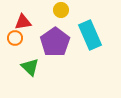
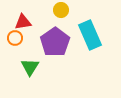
green triangle: rotated 18 degrees clockwise
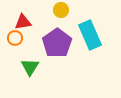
purple pentagon: moved 2 px right, 1 px down
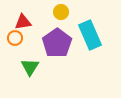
yellow circle: moved 2 px down
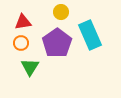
orange circle: moved 6 px right, 5 px down
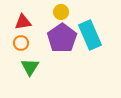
purple pentagon: moved 5 px right, 5 px up
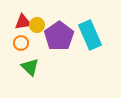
yellow circle: moved 24 px left, 13 px down
purple pentagon: moved 3 px left, 2 px up
green triangle: rotated 18 degrees counterclockwise
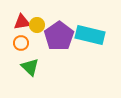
red triangle: moved 1 px left
cyan rectangle: rotated 52 degrees counterclockwise
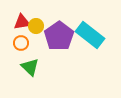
yellow circle: moved 1 px left, 1 px down
cyan rectangle: rotated 24 degrees clockwise
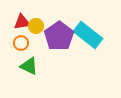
cyan rectangle: moved 2 px left
green triangle: moved 1 px left, 1 px up; rotated 18 degrees counterclockwise
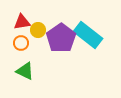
yellow circle: moved 2 px right, 4 px down
purple pentagon: moved 2 px right, 2 px down
green triangle: moved 4 px left, 5 px down
